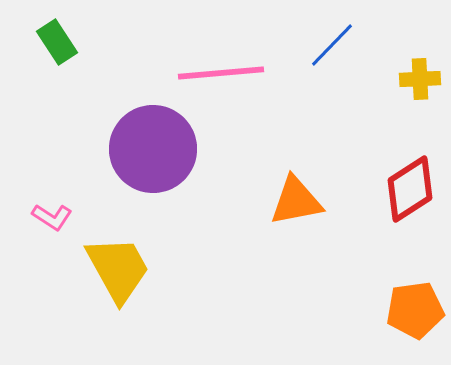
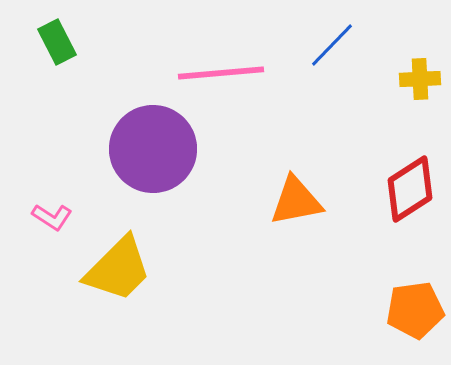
green rectangle: rotated 6 degrees clockwise
yellow trapezoid: rotated 74 degrees clockwise
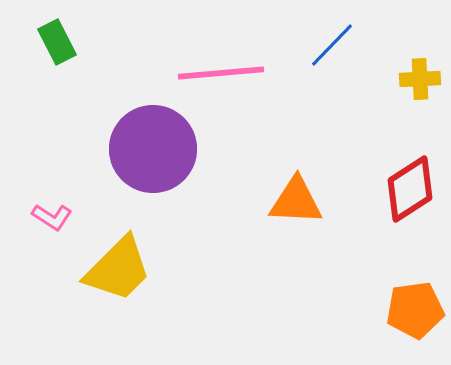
orange triangle: rotated 14 degrees clockwise
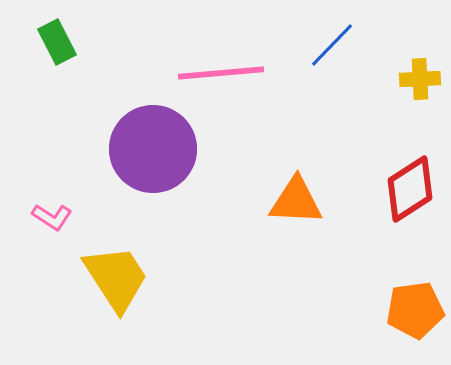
yellow trapezoid: moved 2 px left, 9 px down; rotated 78 degrees counterclockwise
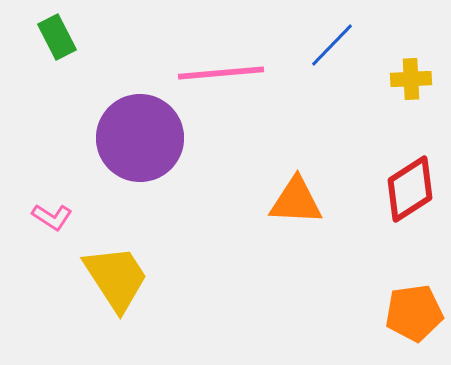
green rectangle: moved 5 px up
yellow cross: moved 9 px left
purple circle: moved 13 px left, 11 px up
orange pentagon: moved 1 px left, 3 px down
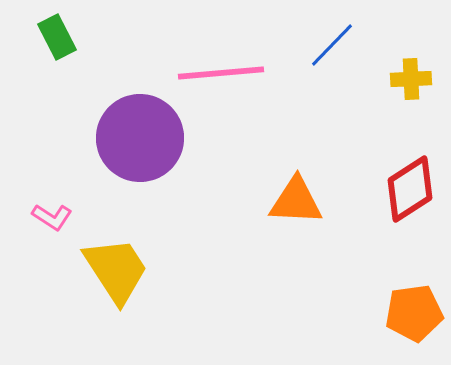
yellow trapezoid: moved 8 px up
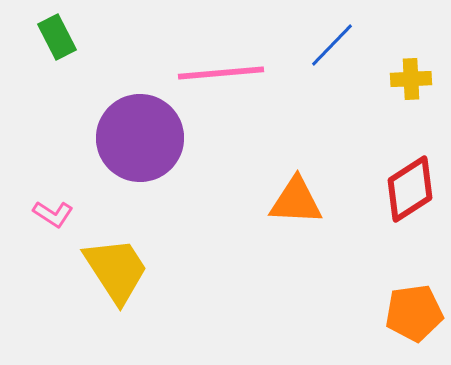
pink L-shape: moved 1 px right, 3 px up
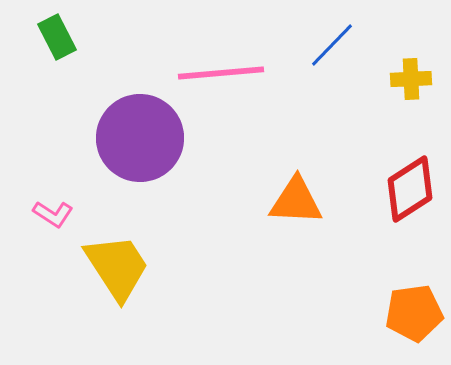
yellow trapezoid: moved 1 px right, 3 px up
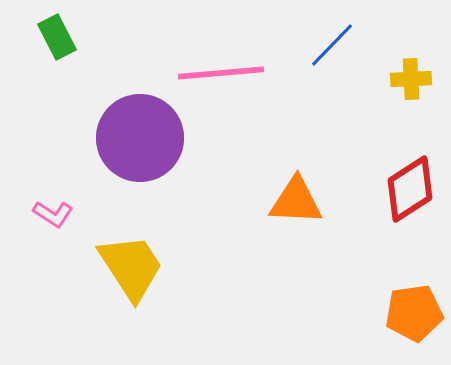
yellow trapezoid: moved 14 px right
